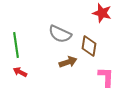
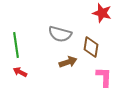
gray semicircle: rotated 10 degrees counterclockwise
brown diamond: moved 2 px right, 1 px down
pink L-shape: moved 2 px left
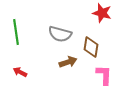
green line: moved 13 px up
pink L-shape: moved 2 px up
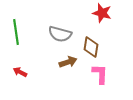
pink L-shape: moved 4 px left, 1 px up
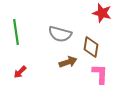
red arrow: rotated 72 degrees counterclockwise
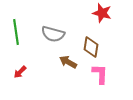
gray semicircle: moved 7 px left
brown arrow: rotated 132 degrees counterclockwise
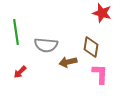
gray semicircle: moved 7 px left, 11 px down; rotated 10 degrees counterclockwise
brown arrow: rotated 42 degrees counterclockwise
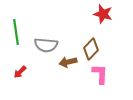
red star: moved 1 px right, 1 px down
brown diamond: moved 2 px down; rotated 35 degrees clockwise
